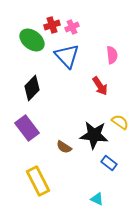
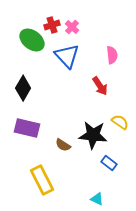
pink cross: rotated 24 degrees counterclockwise
black diamond: moved 9 px left; rotated 15 degrees counterclockwise
purple rectangle: rotated 40 degrees counterclockwise
black star: moved 1 px left
brown semicircle: moved 1 px left, 2 px up
yellow rectangle: moved 4 px right, 1 px up
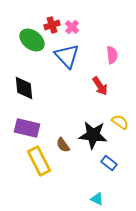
black diamond: moved 1 px right; rotated 35 degrees counterclockwise
brown semicircle: rotated 21 degrees clockwise
yellow rectangle: moved 3 px left, 19 px up
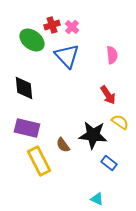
red arrow: moved 8 px right, 9 px down
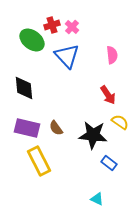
brown semicircle: moved 7 px left, 17 px up
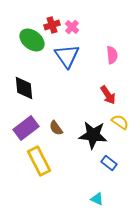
blue triangle: rotated 8 degrees clockwise
purple rectangle: moved 1 px left; rotated 50 degrees counterclockwise
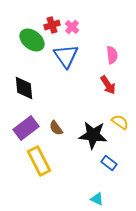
blue triangle: moved 1 px left
red arrow: moved 10 px up
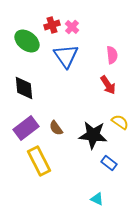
green ellipse: moved 5 px left, 1 px down
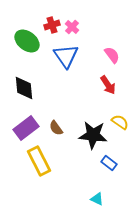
pink semicircle: rotated 30 degrees counterclockwise
